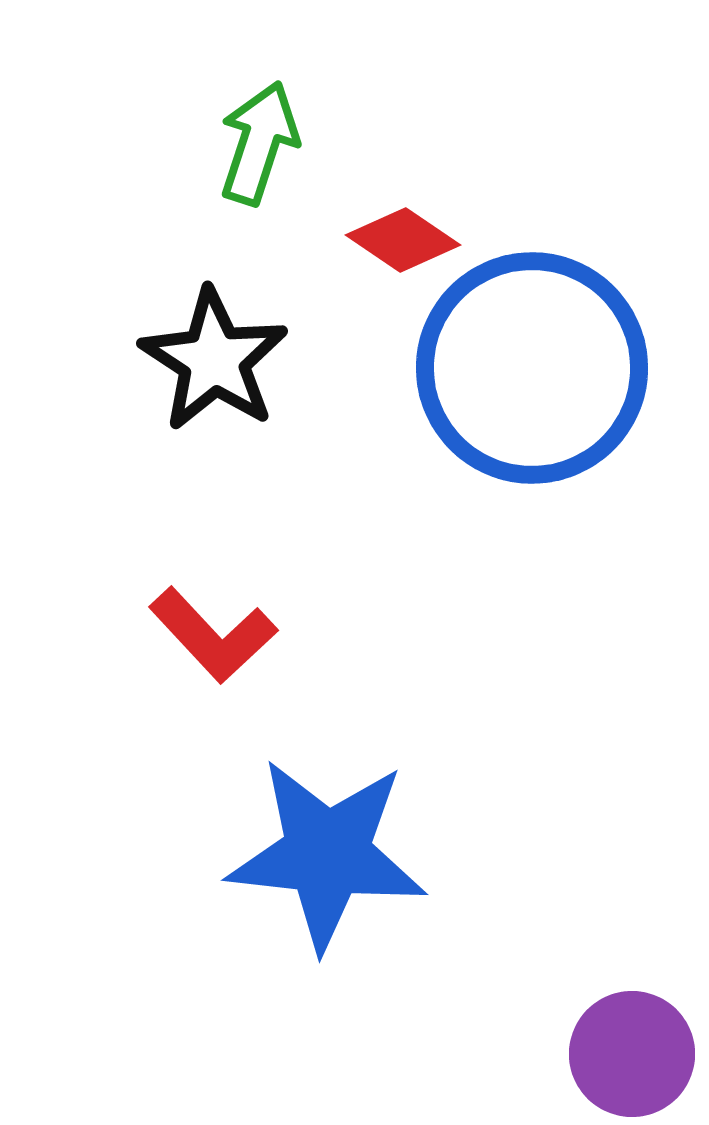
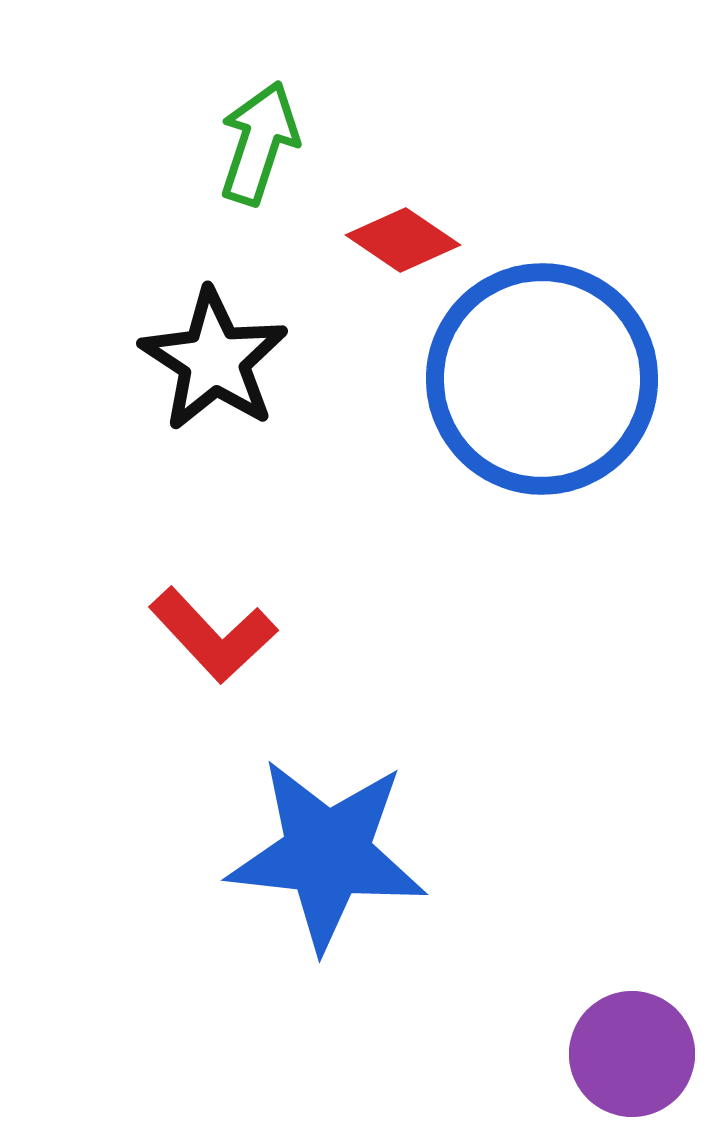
blue circle: moved 10 px right, 11 px down
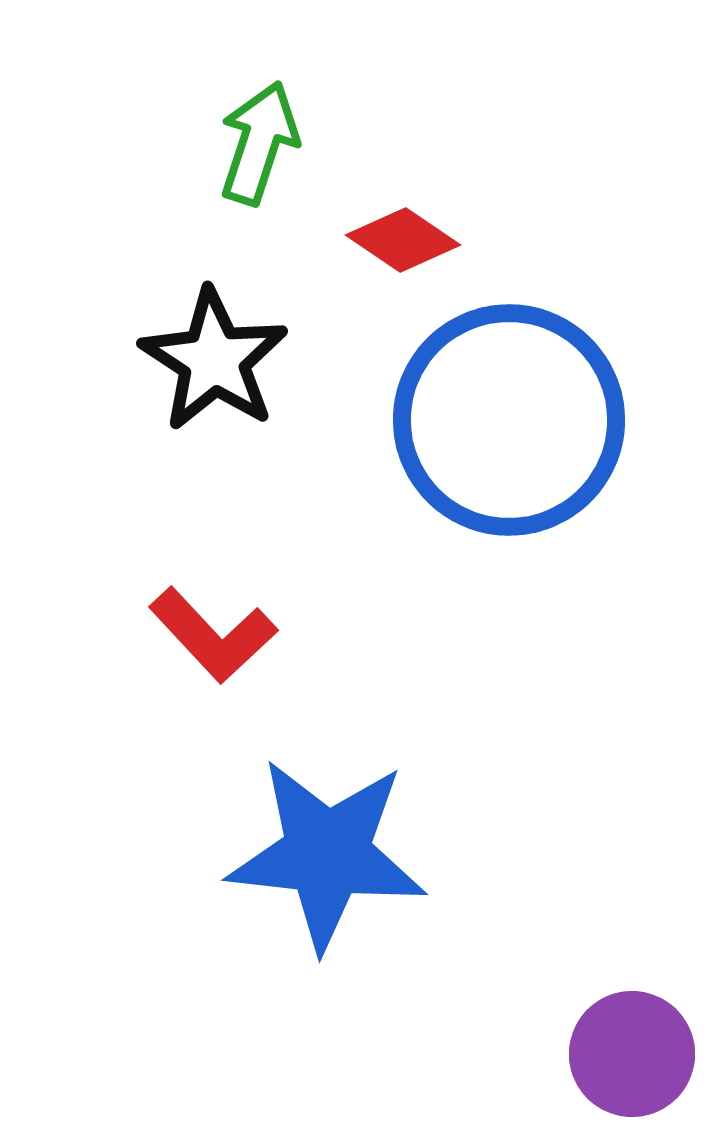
blue circle: moved 33 px left, 41 px down
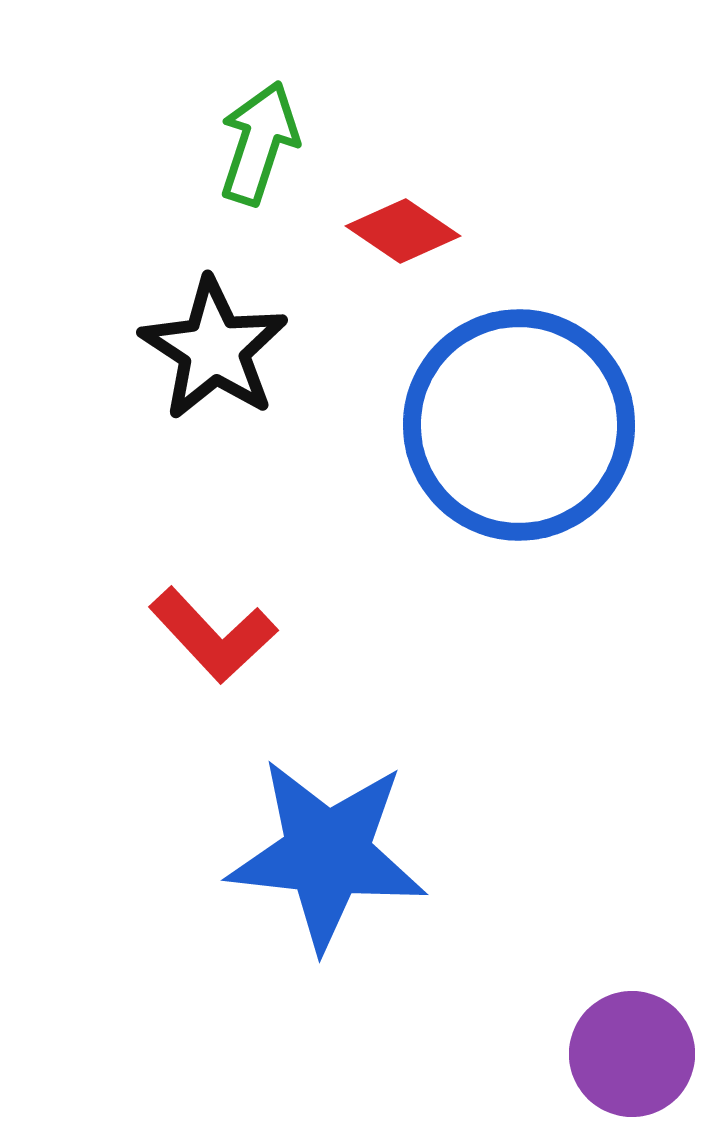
red diamond: moved 9 px up
black star: moved 11 px up
blue circle: moved 10 px right, 5 px down
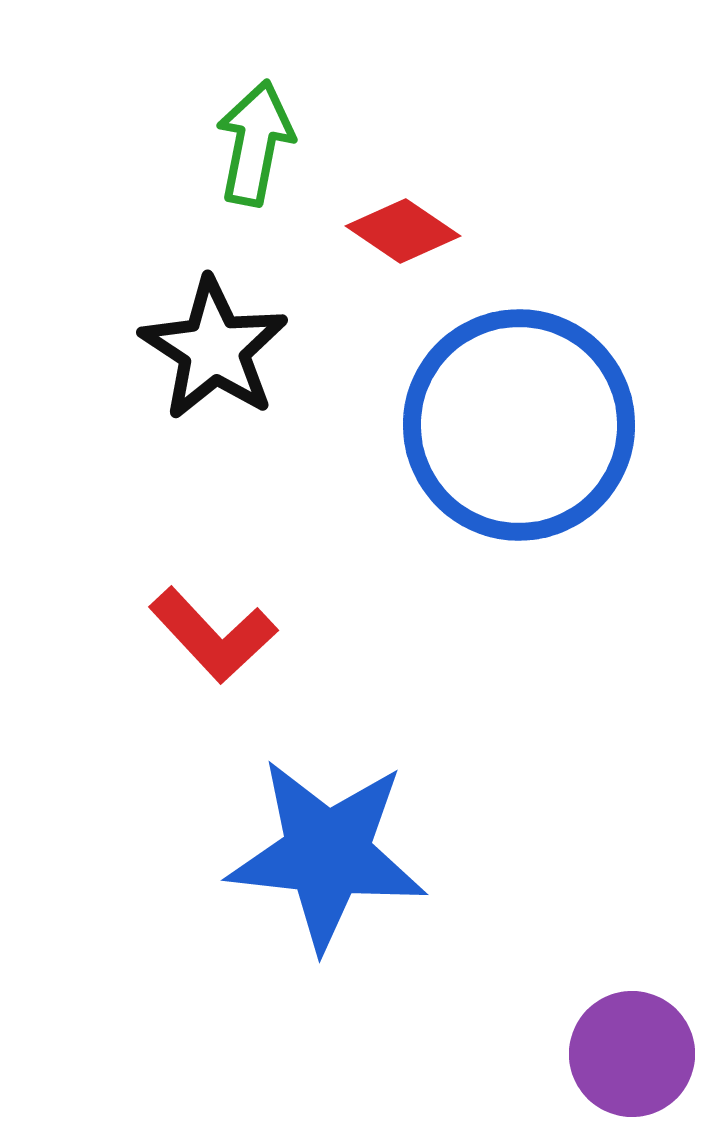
green arrow: moved 4 px left; rotated 7 degrees counterclockwise
